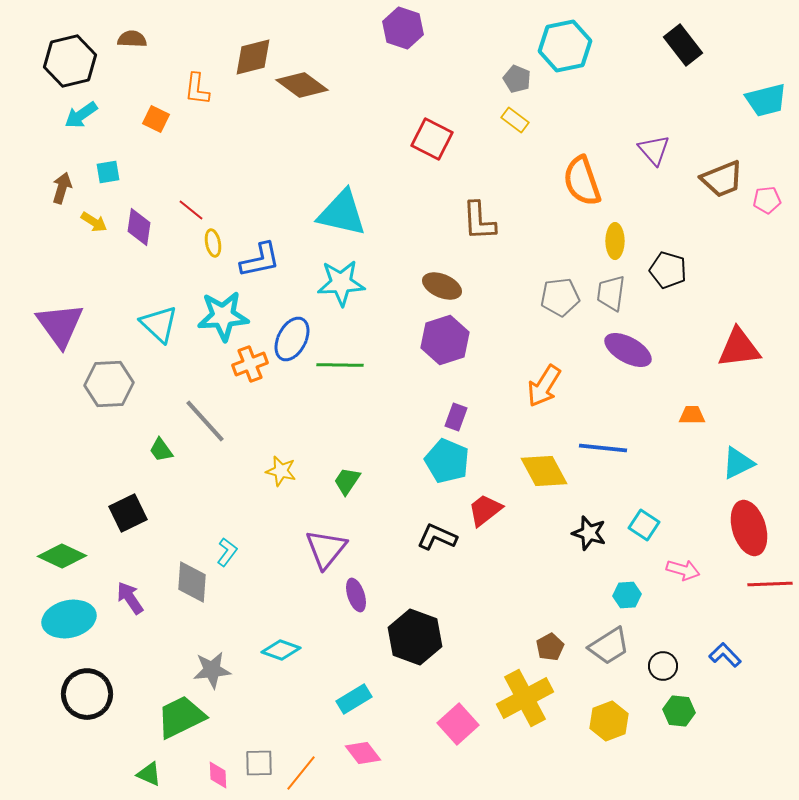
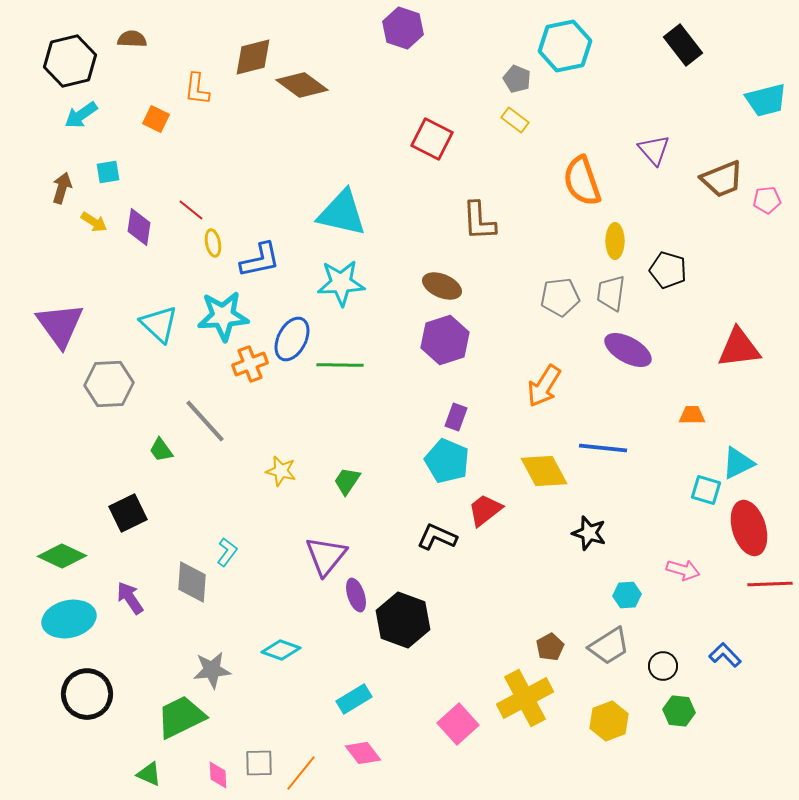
cyan square at (644, 525): moved 62 px right, 35 px up; rotated 16 degrees counterclockwise
purple triangle at (326, 549): moved 7 px down
black hexagon at (415, 637): moved 12 px left, 17 px up
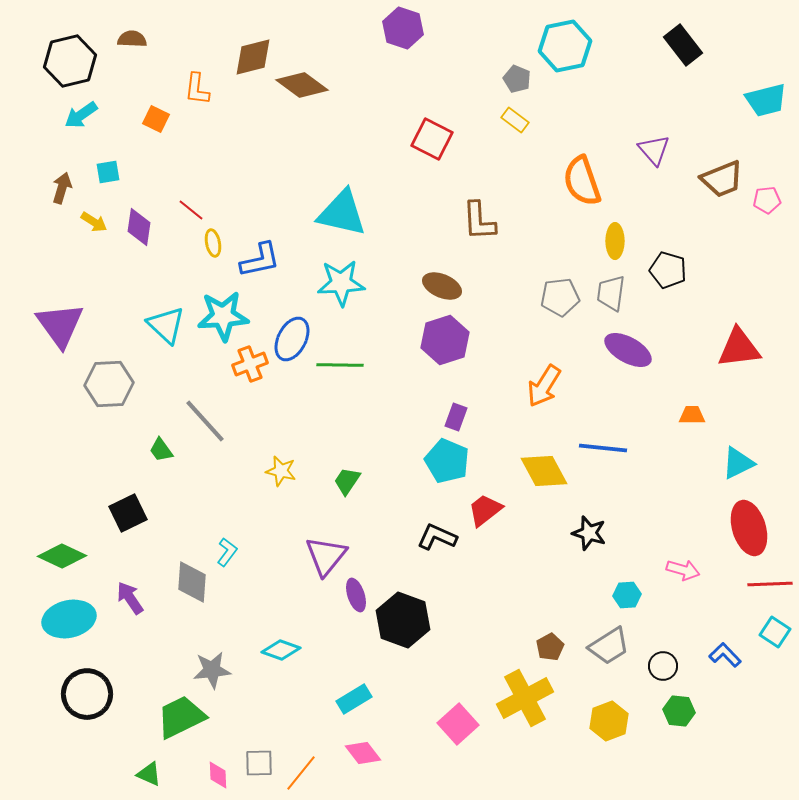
cyan triangle at (159, 324): moved 7 px right, 1 px down
cyan square at (706, 490): moved 69 px right, 142 px down; rotated 16 degrees clockwise
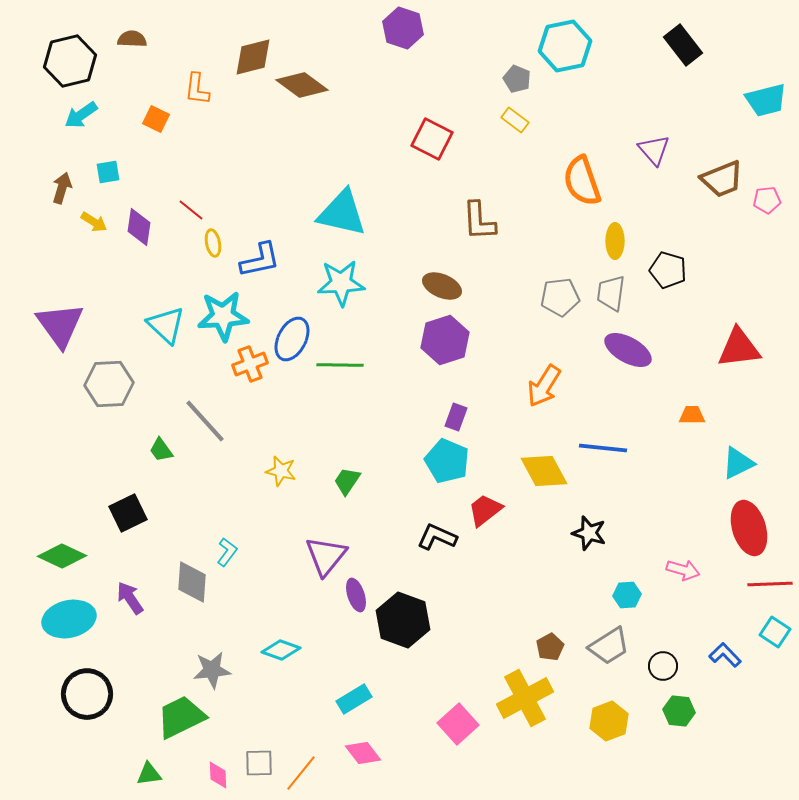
green triangle at (149, 774): rotated 32 degrees counterclockwise
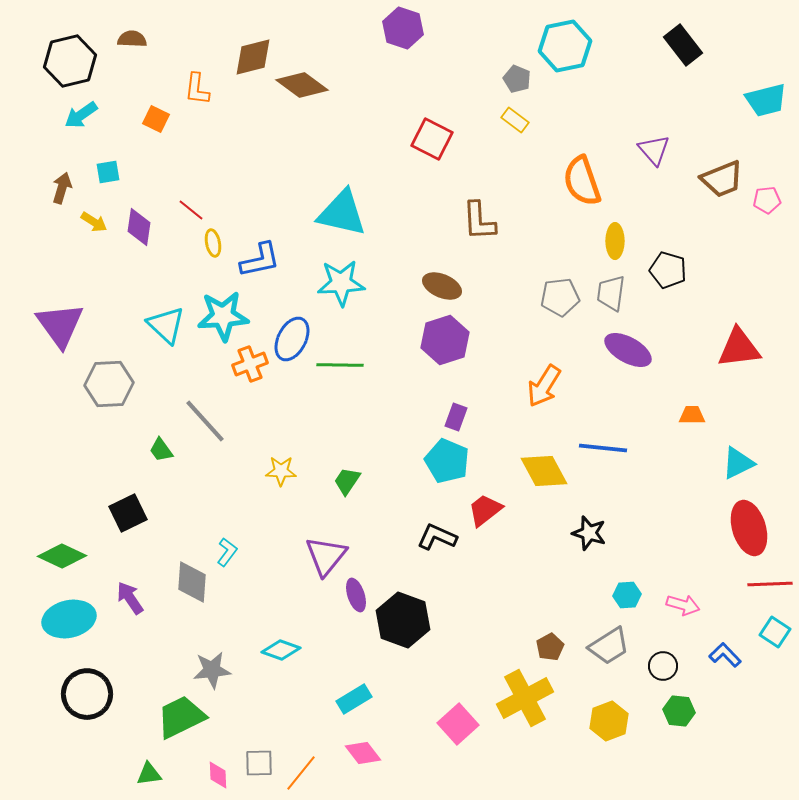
yellow star at (281, 471): rotated 12 degrees counterclockwise
pink arrow at (683, 570): moved 35 px down
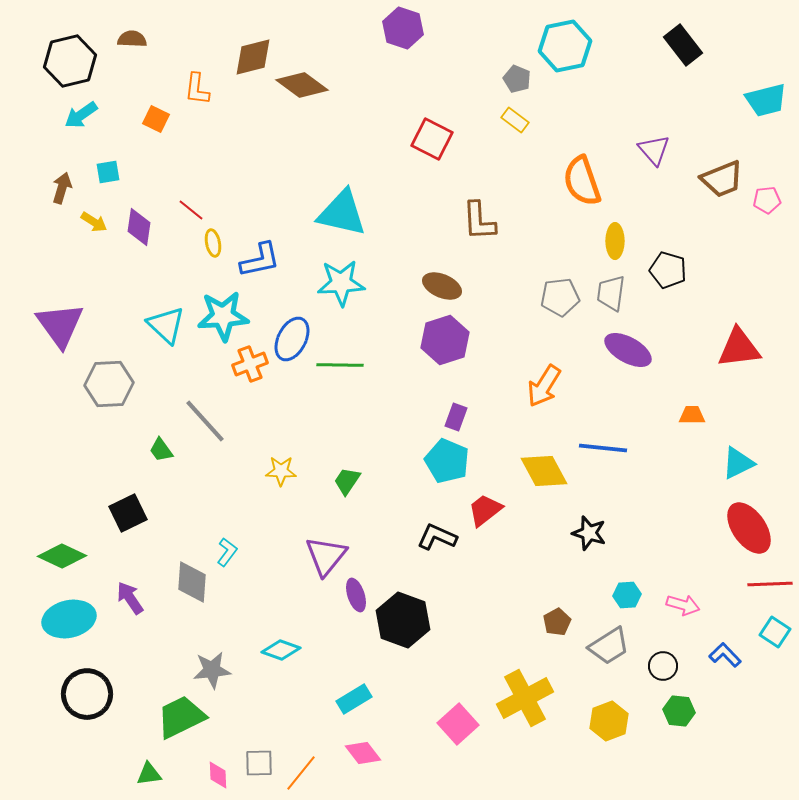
red ellipse at (749, 528): rotated 18 degrees counterclockwise
brown pentagon at (550, 647): moved 7 px right, 25 px up
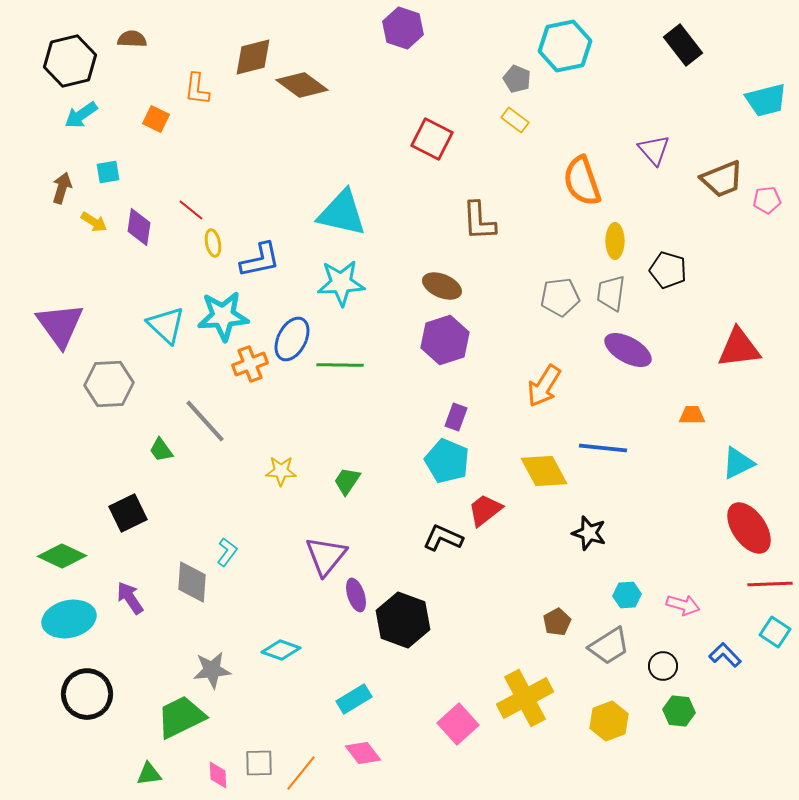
black L-shape at (437, 537): moved 6 px right, 1 px down
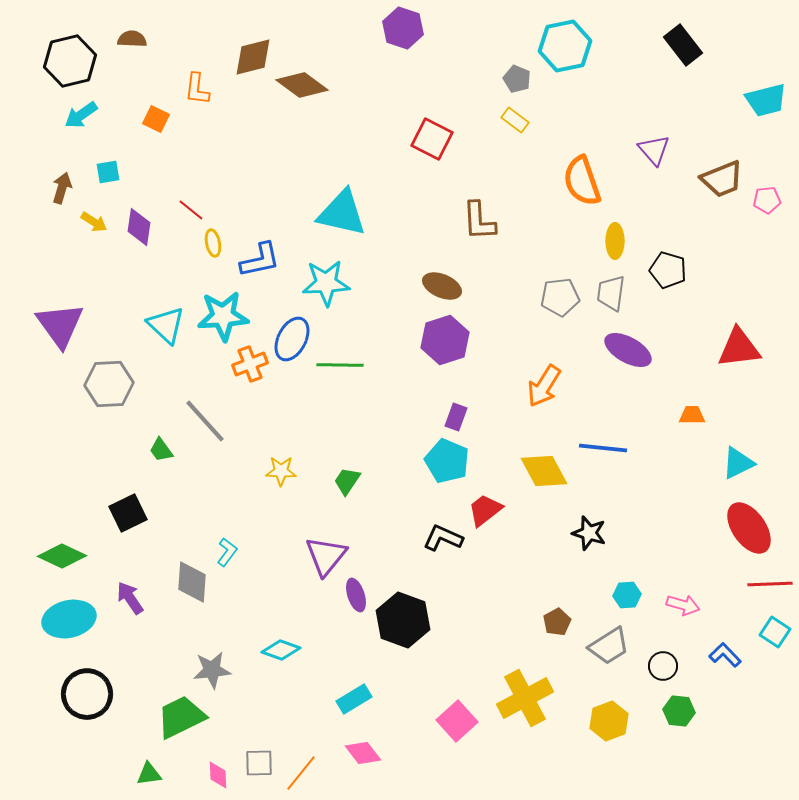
cyan star at (341, 283): moved 15 px left
pink square at (458, 724): moved 1 px left, 3 px up
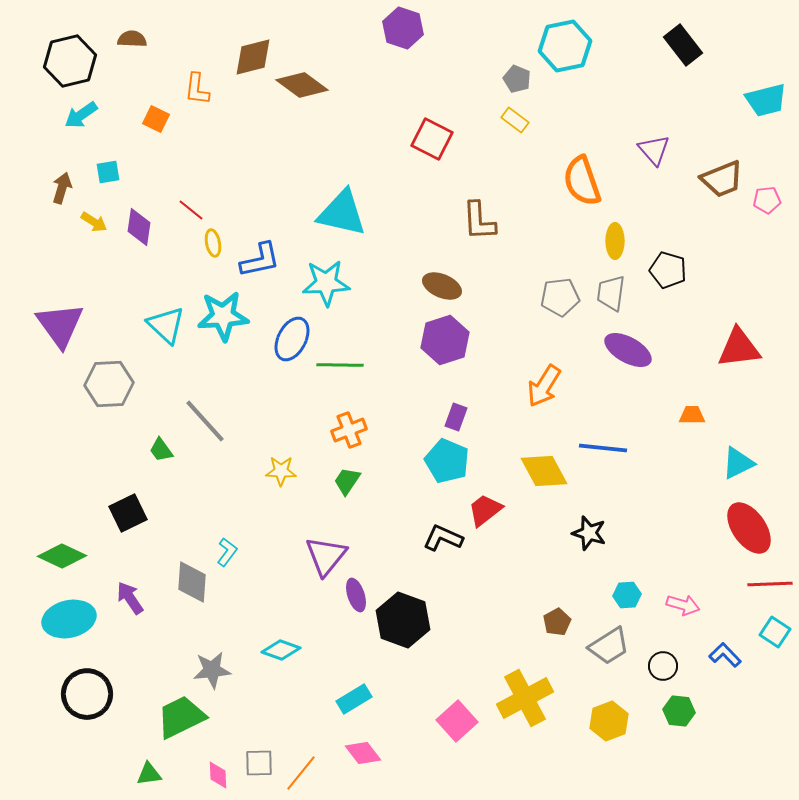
orange cross at (250, 364): moved 99 px right, 66 px down
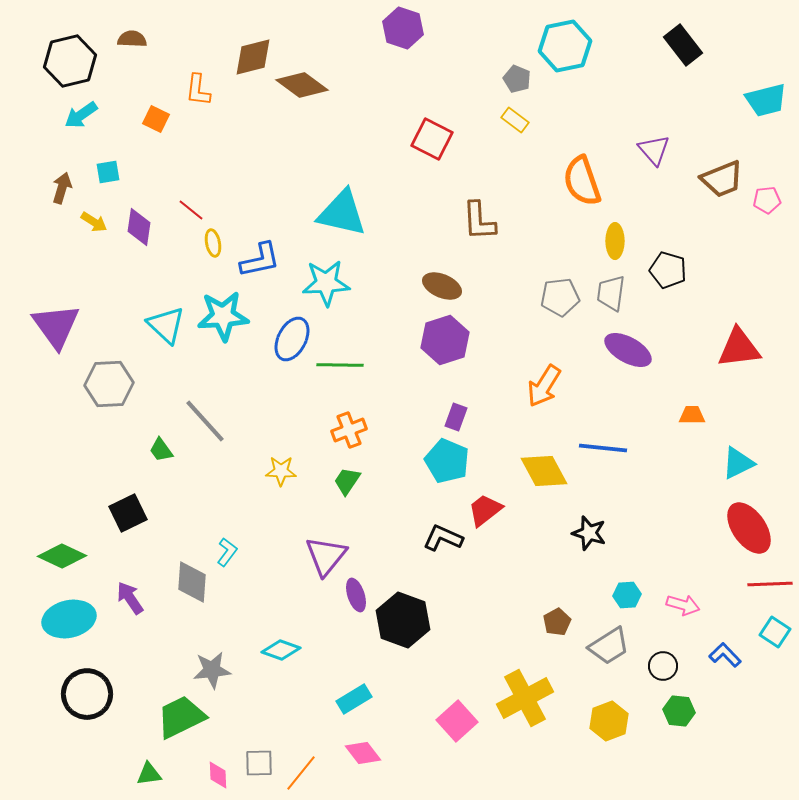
orange L-shape at (197, 89): moved 1 px right, 1 px down
purple triangle at (60, 325): moved 4 px left, 1 px down
